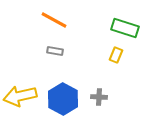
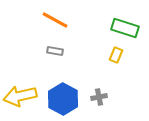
orange line: moved 1 px right
gray cross: rotated 14 degrees counterclockwise
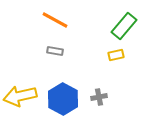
green rectangle: moved 1 px left, 2 px up; rotated 68 degrees counterclockwise
yellow rectangle: rotated 56 degrees clockwise
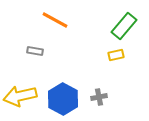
gray rectangle: moved 20 px left
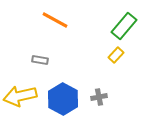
gray rectangle: moved 5 px right, 9 px down
yellow rectangle: rotated 35 degrees counterclockwise
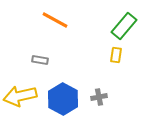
yellow rectangle: rotated 35 degrees counterclockwise
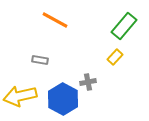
yellow rectangle: moved 1 px left, 2 px down; rotated 35 degrees clockwise
gray cross: moved 11 px left, 15 px up
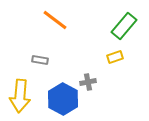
orange line: rotated 8 degrees clockwise
yellow rectangle: rotated 28 degrees clockwise
yellow arrow: rotated 72 degrees counterclockwise
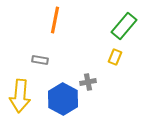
orange line: rotated 64 degrees clockwise
yellow rectangle: rotated 49 degrees counterclockwise
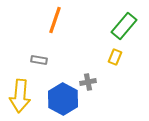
orange line: rotated 8 degrees clockwise
gray rectangle: moved 1 px left
